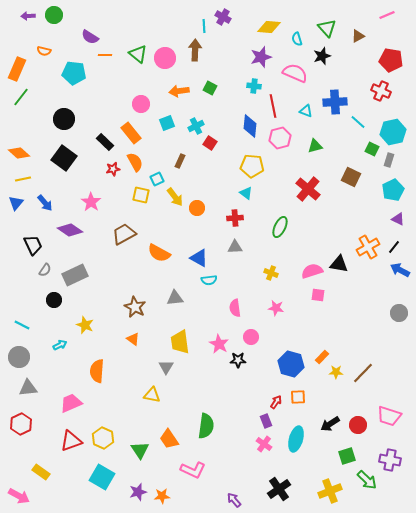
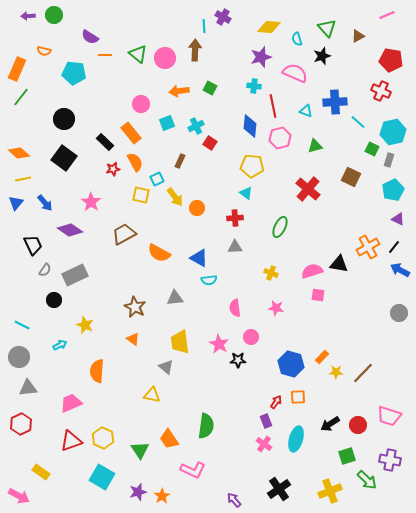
gray triangle at (166, 367): rotated 21 degrees counterclockwise
orange star at (162, 496): rotated 28 degrees counterclockwise
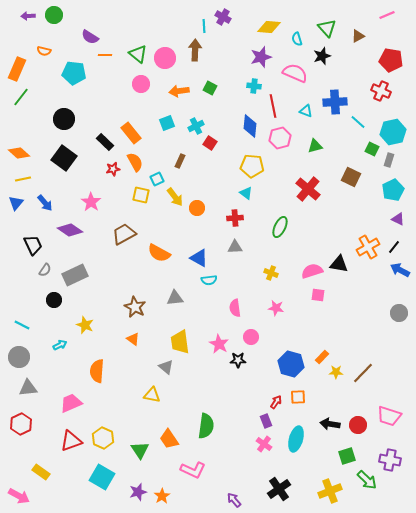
pink circle at (141, 104): moved 20 px up
black arrow at (330, 424): rotated 42 degrees clockwise
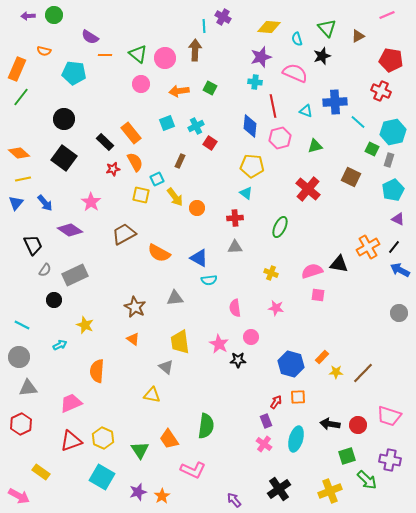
cyan cross at (254, 86): moved 1 px right, 4 px up
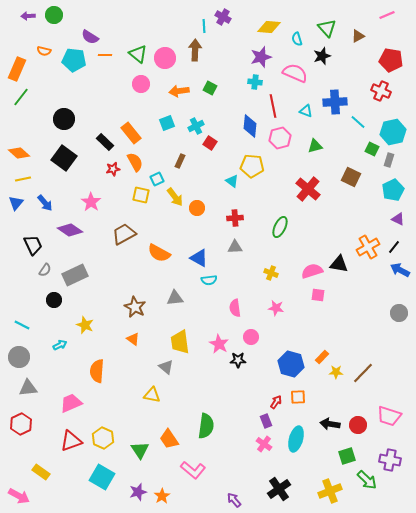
cyan pentagon at (74, 73): moved 13 px up
cyan triangle at (246, 193): moved 14 px left, 12 px up
pink L-shape at (193, 470): rotated 15 degrees clockwise
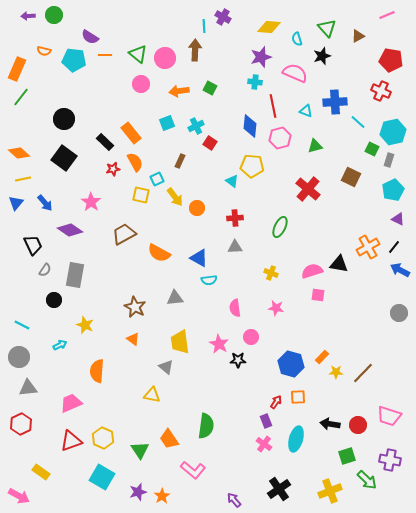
gray rectangle at (75, 275): rotated 55 degrees counterclockwise
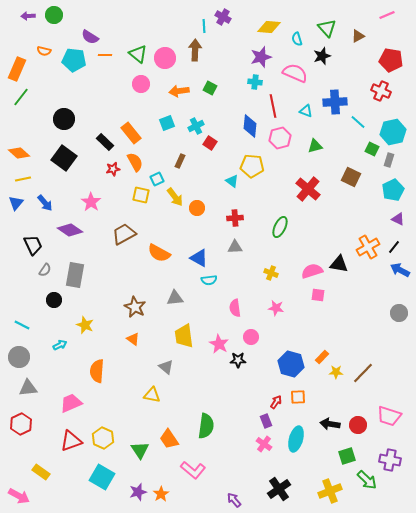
yellow trapezoid at (180, 342): moved 4 px right, 6 px up
orange star at (162, 496): moved 1 px left, 2 px up
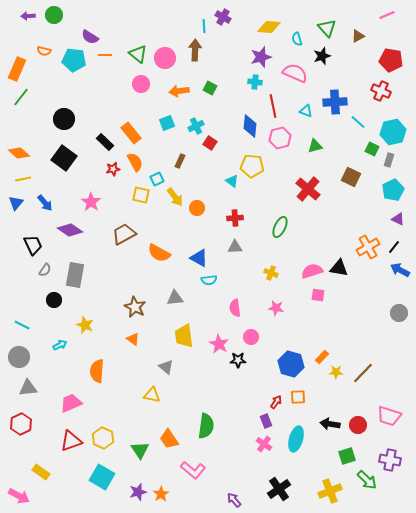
black triangle at (339, 264): moved 4 px down
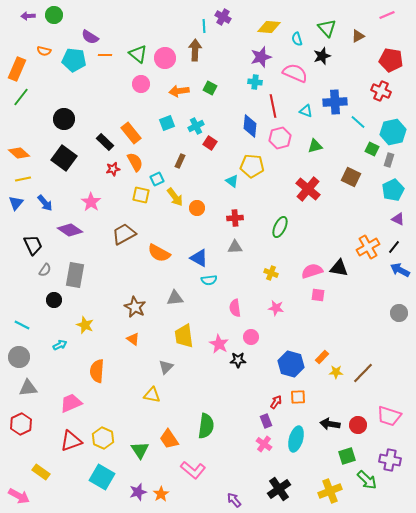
gray triangle at (166, 367): rotated 35 degrees clockwise
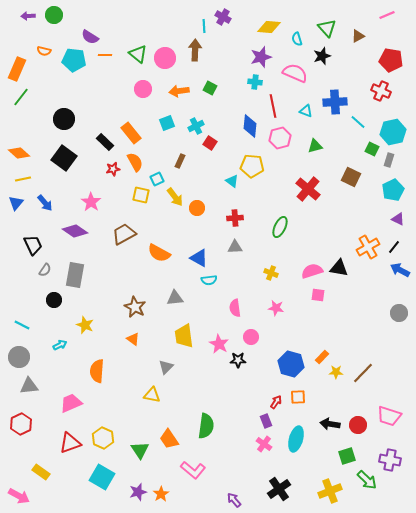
pink circle at (141, 84): moved 2 px right, 5 px down
purple diamond at (70, 230): moved 5 px right, 1 px down
gray triangle at (28, 388): moved 1 px right, 2 px up
red triangle at (71, 441): moved 1 px left, 2 px down
